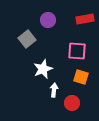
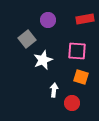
white star: moved 9 px up
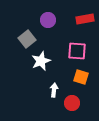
white star: moved 2 px left, 1 px down
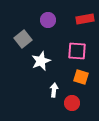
gray square: moved 4 px left
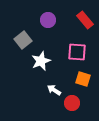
red rectangle: moved 1 px down; rotated 60 degrees clockwise
gray square: moved 1 px down
pink square: moved 1 px down
orange square: moved 2 px right, 2 px down
white arrow: rotated 64 degrees counterclockwise
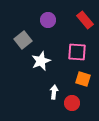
white arrow: moved 2 px down; rotated 64 degrees clockwise
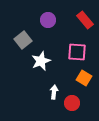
orange square: moved 1 px right, 1 px up; rotated 14 degrees clockwise
